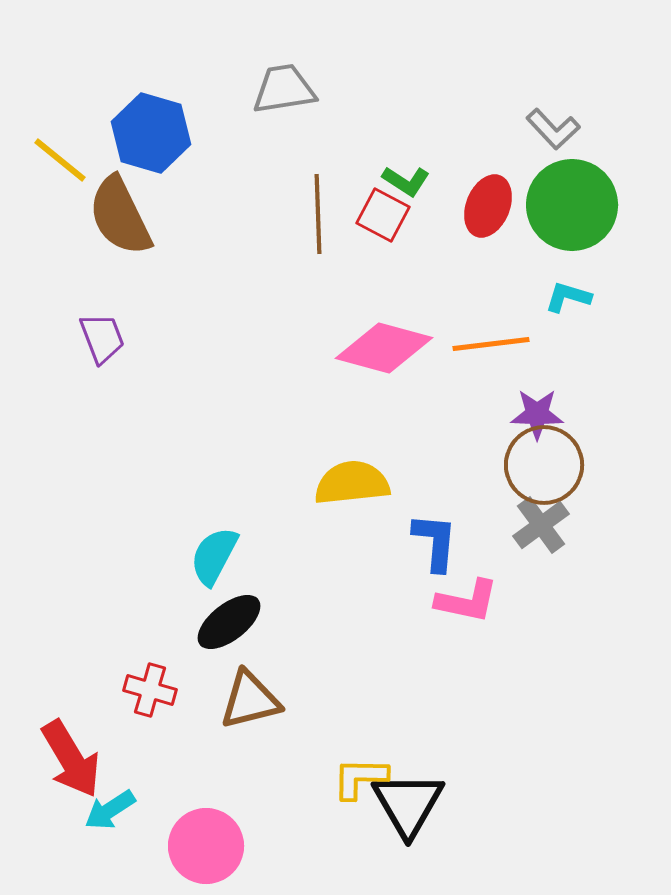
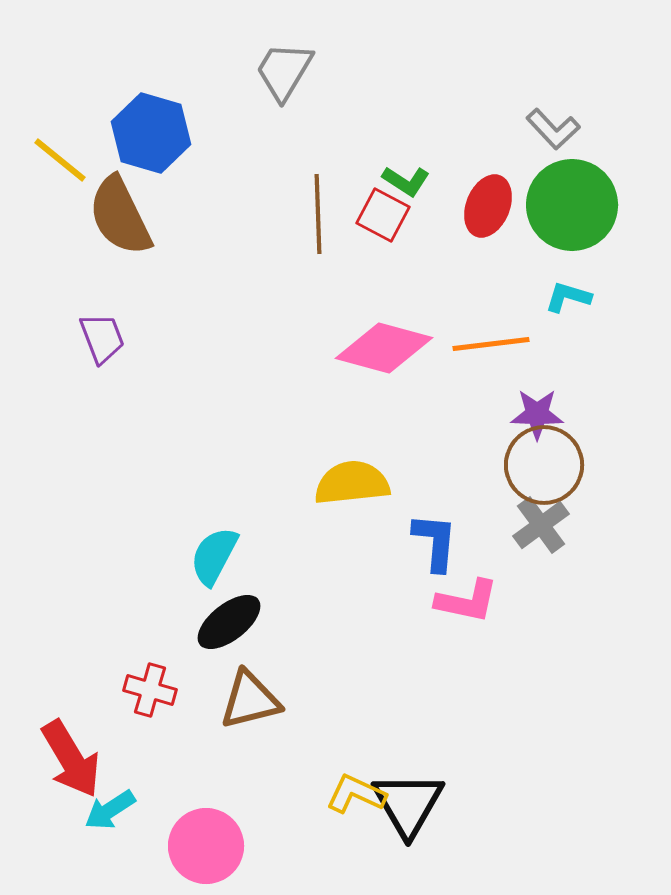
gray trapezoid: moved 18 px up; rotated 50 degrees counterclockwise
yellow L-shape: moved 4 px left, 16 px down; rotated 24 degrees clockwise
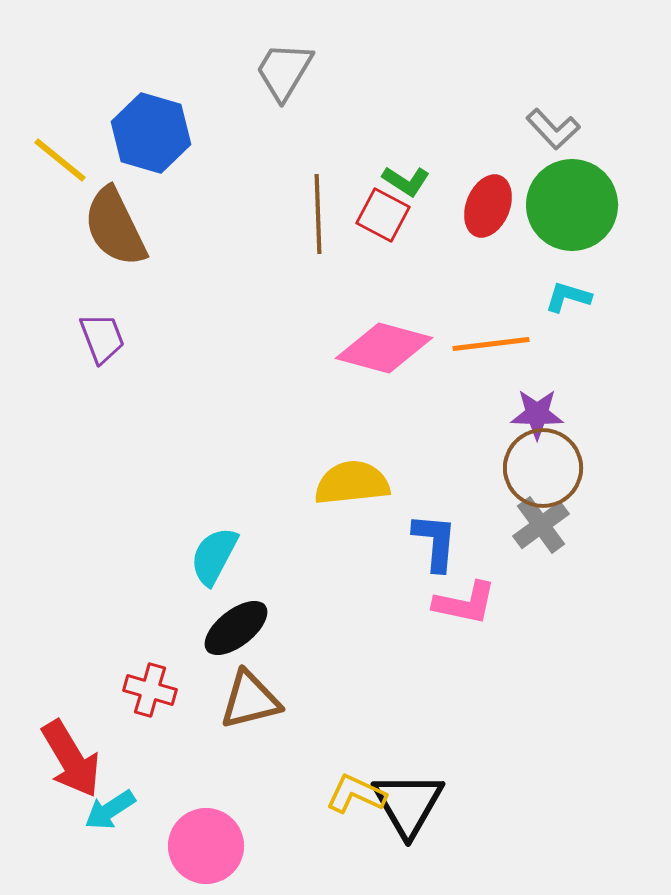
brown semicircle: moved 5 px left, 11 px down
brown circle: moved 1 px left, 3 px down
pink L-shape: moved 2 px left, 2 px down
black ellipse: moved 7 px right, 6 px down
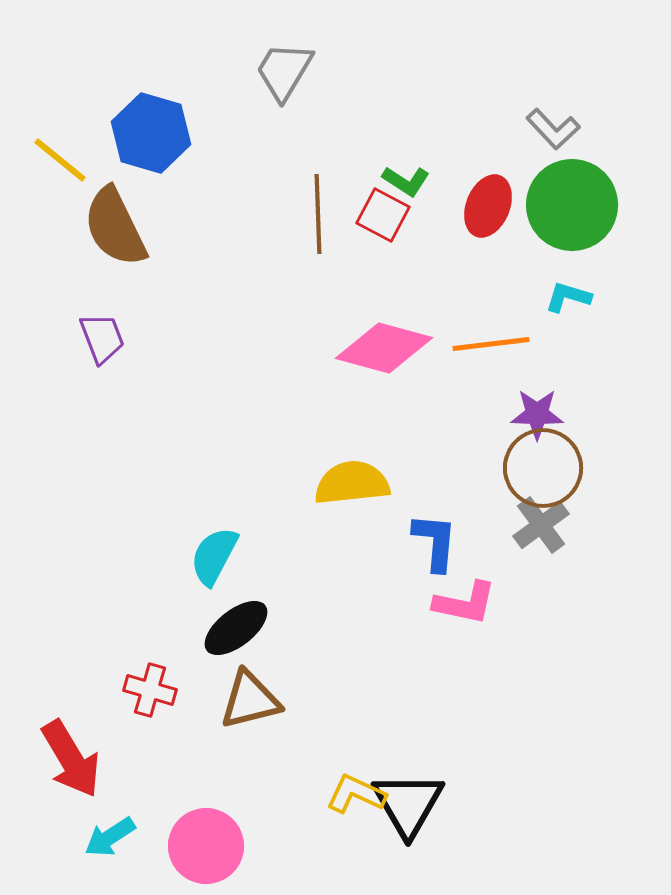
cyan arrow: moved 27 px down
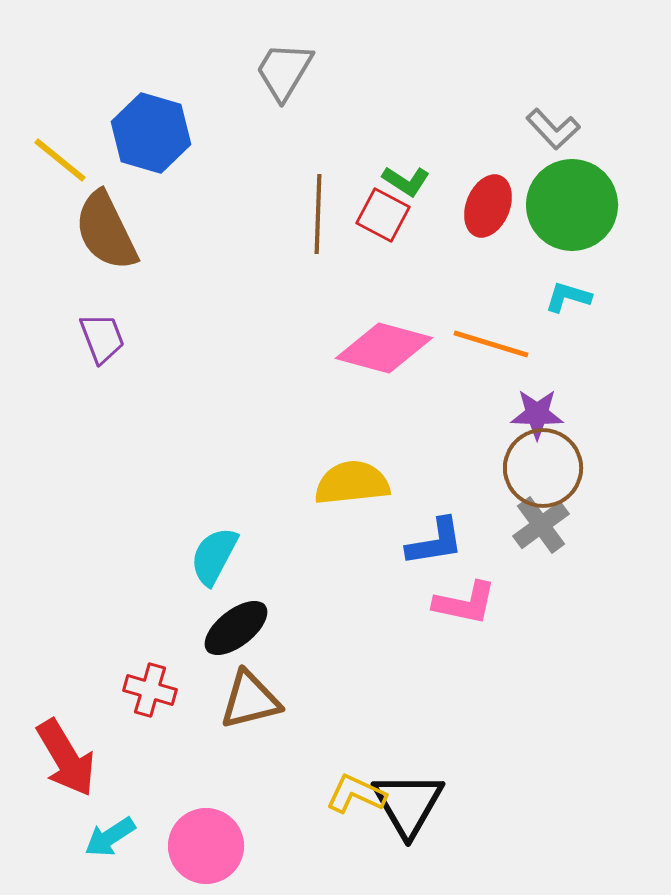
brown line: rotated 4 degrees clockwise
brown semicircle: moved 9 px left, 4 px down
orange line: rotated 24 degrees clockwise
blue L-shape: rotated 76 degrees clockwise
red arrow: moved 5 px left, 1 px up
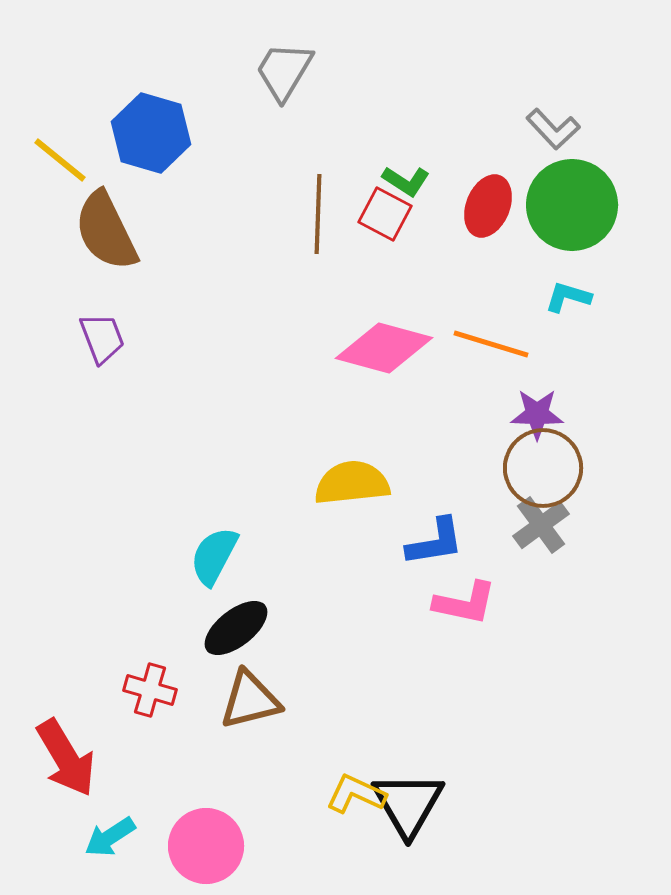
red square: moved 2 px right, 1 px up
